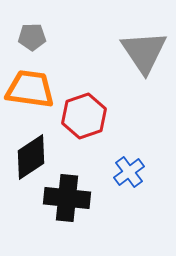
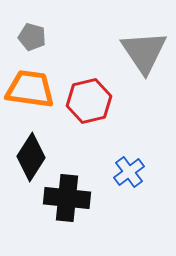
gray pentagon: rotated 16 degrees clockwise
red hexagon: moved 5 px right, 15 px up; rotated 6 degrees clockwise
black diamond: rotated 24 degrees counterclockwise
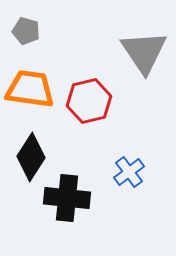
gray pentagon: moved 6 px left, 6 px up
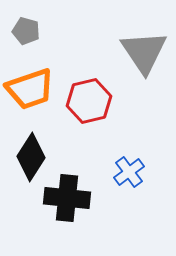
orange trapezoid: rotated 153 degrees clockwise
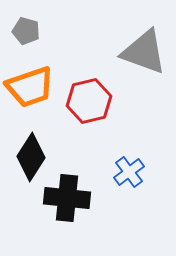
gray triangle: rotated 36 degrees counterclockwise
orange trapezoid: moved 2 px up
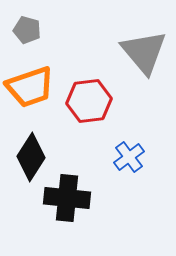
gray pentagon: moved 1 px right, 1 px up
gray triangle: rotated 30 degrees clockwise
red hexagon: rotated 6 degrees clockwise
blue cross: moved 15 px up
